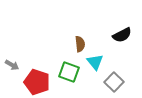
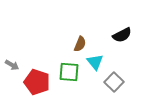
brown semicircle: rotated 28 degrees clockwise
green square: rotated 15 degrees counterclockwise
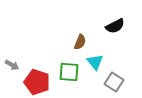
black semicircle: moved 7 px left, 9 px up
brown semicircle: moved 2 px up
gray square: rotated 12 degrees counterclockwise
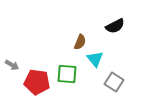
cyan triangle: moved 3 px up
green square: moved 2 px left, 2 px down
red pentagon: rotated 10 degrees counterclockwise
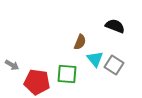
black semicircle: rotated 132 degrees counterclockwise
gray square: moved 17 px up
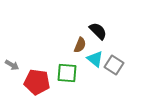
black semicircle: moved 17 px left, 5 px down; rotated 24 degrees clockwise
brown semicircle: moved 3 px down
cyan triangle: rotated 12 degrees counterclockwise
green square: moved 1 px up
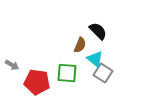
gray square: moved 11 px left, 8 px down
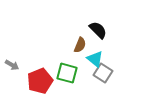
black semicircle: moved 1 px up
green square: rotated 10 degrees clockwise
red pentagon: moved 3 px right, 1 px up; rotated 30 degrees counterclockwise
